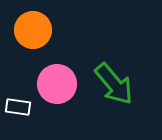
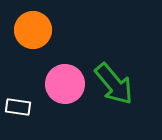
pink circle: moved 8 px right
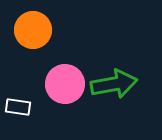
green arrow: rotated 60 degrees counterclockwise
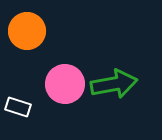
orange circle: moved 6 px left, 1 px down
white rectangle: rotated 10 degrees clockwise
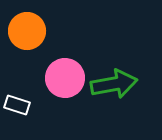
pink circle: moved 6 px up
white rectangle: moved 1 px left, 2 px up
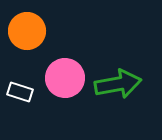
green arrow: moved 4 px right
white rectangle: moved 3 px right, 13 px up
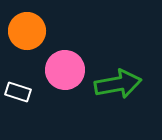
pink circle: moved 8 px up
white rectangle: moved 2 px left
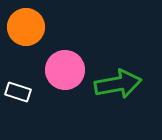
orange circle: moved 1 px left, 4 px up
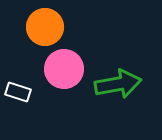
orange circle: moved 19 px right
pink circle: moved 1 px left, 1 px up
